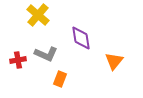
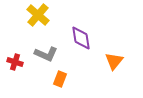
red cross: moved 3 px left, 2 px down; rotated 28 degrees clockwise
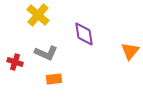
purple diamond: moved 3 px right, 4 px up
gray L-shape: moved 1 px up
orange triangle: moved 16 px right, 10 px up
orange rectangle: moved 6 px left; rotated 63 degrees clockwise
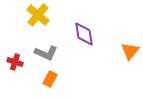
orange rectangle: moved 4 px left; rotated 56 degrees counterclockwise
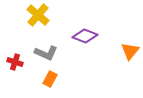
purple diamond: moved 1 px right, 2 px down; rotated 60 degrees counterclockwise
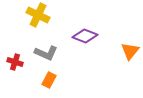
yellow cross: rotated 15 degrees counterclockwise
orange rectangle: moved 1 px left, 1 px down
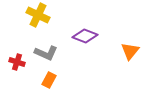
red cross: moved 2 px right
